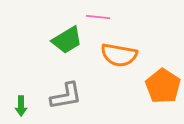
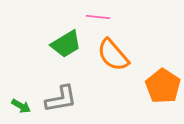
green trapezoid: moved 1 px left, 4 px down
orange semicircle: moved 6 px left; rotated 39 degrees clockwise
gray L-shape: moved 5 px left, 3 px down
green arrow: rotated 60 degrees counterclockwise
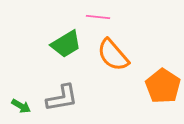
gray L-shape: moved 1 px right, 1 px up
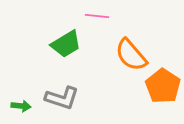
pink line: moved 1 px left, 1 px up
orange semicircle: moved 18 px right
gray L-shape: rotated 28 degrees clockwise
green arrow: rotated 24 degrees counterclockwise
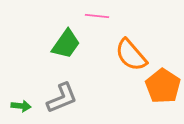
green trapezoid: rotated 24 degrees counterclockwise
gray L-shape: rotated 40 degrees counterclockwise
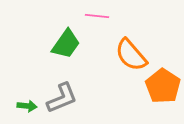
green arrow: moved 6 px right
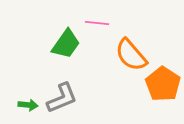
pink line: moved 7 px down
orange pentagon: moved 2 px up
green arrow: moved 1 px right, 1 px up
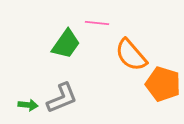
orange pentagon: rotated 16 degrees counterclockwise
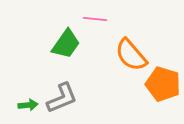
pink line: moved 2 px left, 4 px up
green arrow: rotated 12 degrees counterclockwise
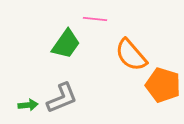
orange pentagon: moved 1 px down
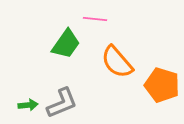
orange semicircle: moved 14 px left, 7 px down
orange pentagon: moved 1 px left
gray L-shape: moved 5 px down
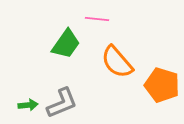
pink line: moved 2 px right
